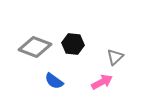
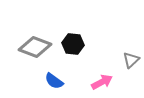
gray triangle: moved 16 px right, 3 px down
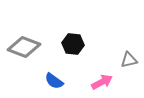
gray diamond: moved 11 px left
gray triangle: moved 2 px left; rotated 30 degrees clockwise
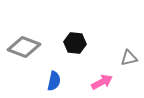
black hexagon: moved 2 px right, 1 px up
gray triangle: moved 2 px up
blue semicircle: rotated 114 degrees counterclockwise
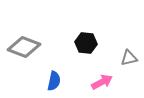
black hexagon: moved 11 px right
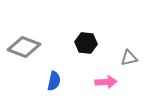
pink arrow: moved 4 px right; rotated 25 degrees clockwise
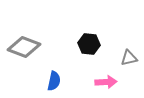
black hexagon: moved 3 px right, 1 px down
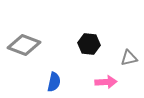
gray diamond: moved 2 px up
blue semicircle: moved 1 px down
